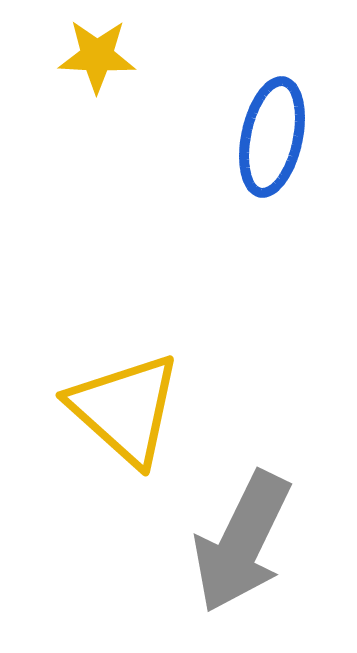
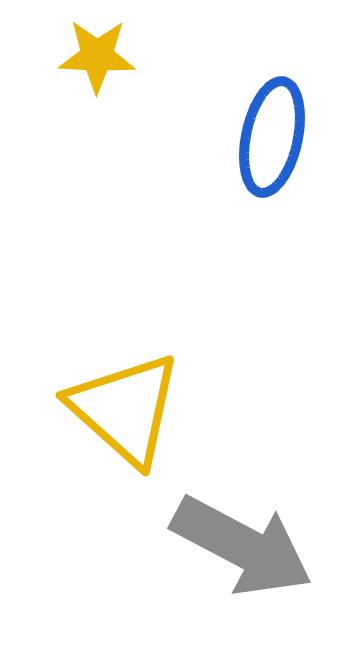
gray arrow: moved 4 px down; rotated 88 degrees counterclockwise
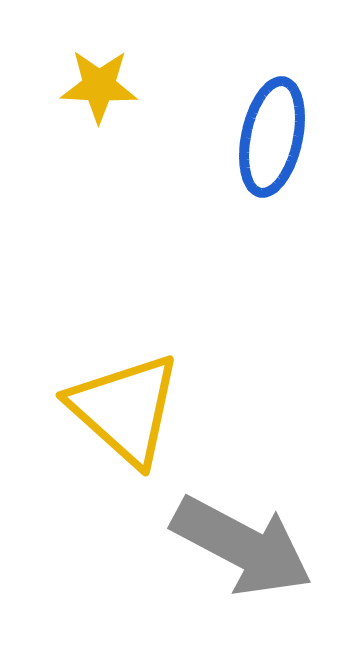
yellow star: moved 2 px right, 30 px down
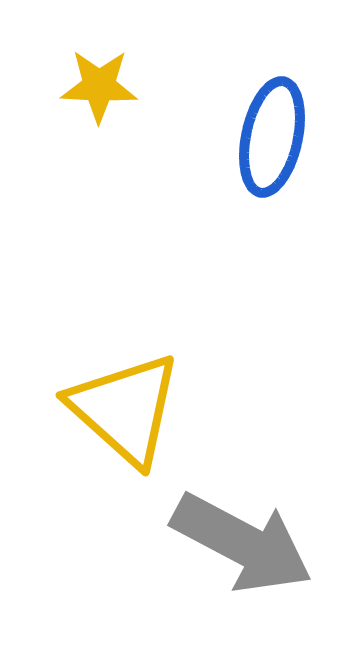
gray arrow: moved 3 px up
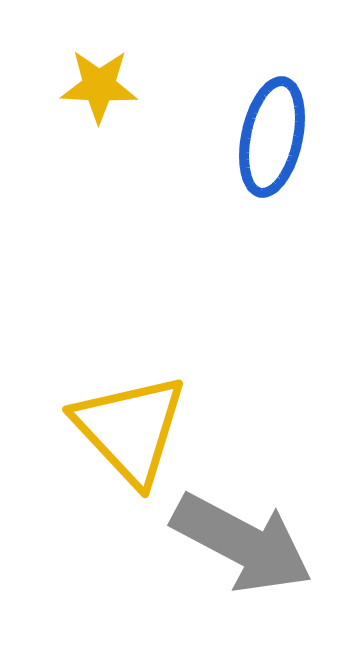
yellow triangle: moved 5 px right, 20 px down; rotated 5 degrees clockwise
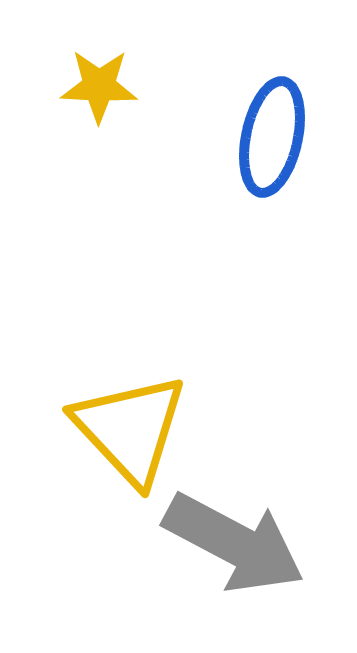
gray arrow: moved 8 px left
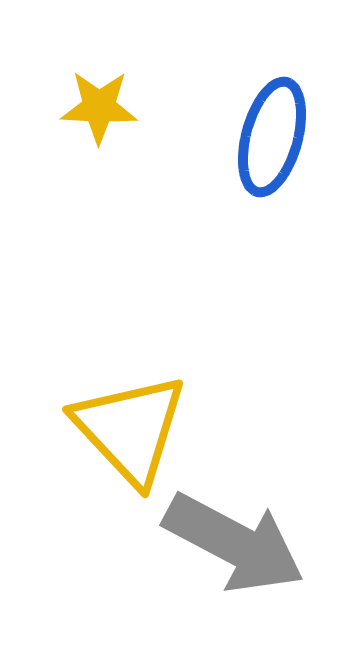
yellow star: moved 21 px down
blue ellipse: rotated 3 degrees clockwise
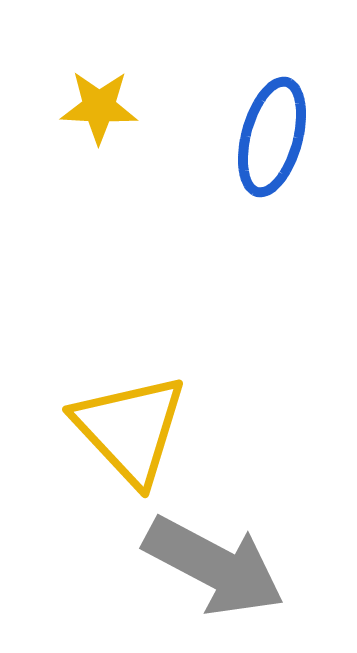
gray arrow: moved 20 px left, 23 px down
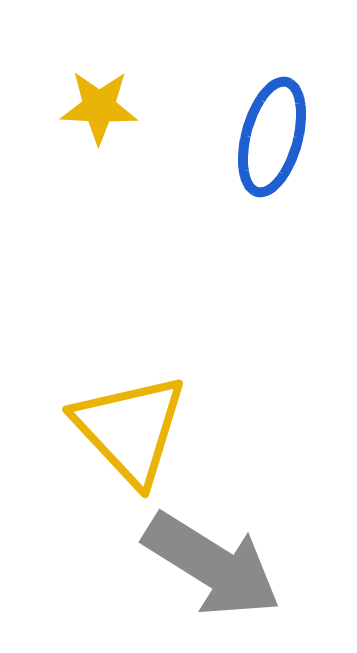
gray arrow: moved 2 px left, 1 px up; rotated 4 degrees clockwise
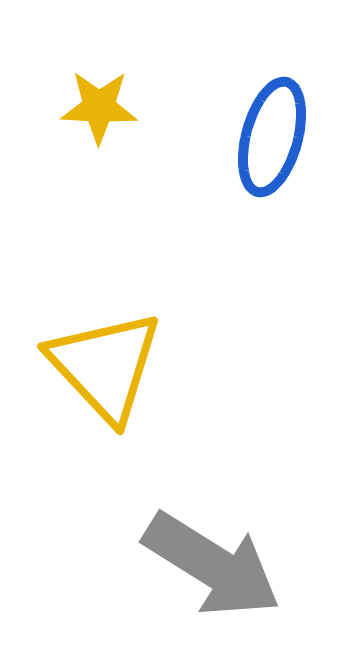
yellow triangle: moved 25 px left, 63 px up
